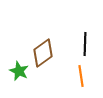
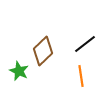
black line: rotated 50 degrees clockwise
brown diamond: moved 2 px up; rotated 8 degrees counterclockwise
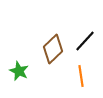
black line: moved 3 px up; rotated 10 degrees counterclockwise
brown diamond: moved 10 px right, 2 px up
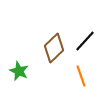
brown diamond: moved 1 px right, 1 px up
orange line: rotated 10 degrees counterclockwise
